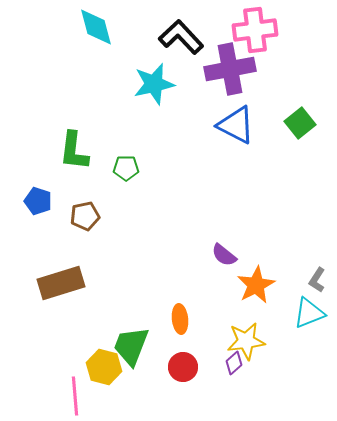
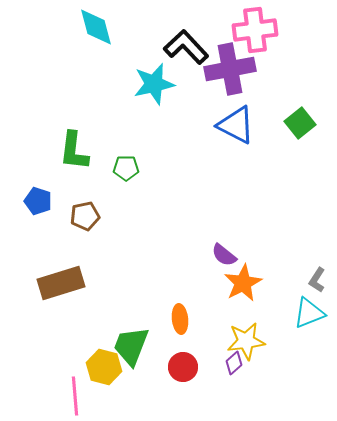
black L-shape: moved 5 px right, 10 px down
orange star: moved 13 px left, 2 px up
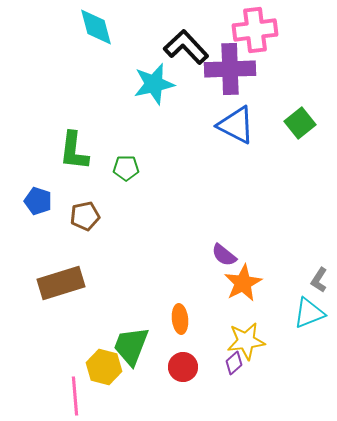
purple cross: rotated 9 degrees clockwise
gray L-shape: moved 2 px right
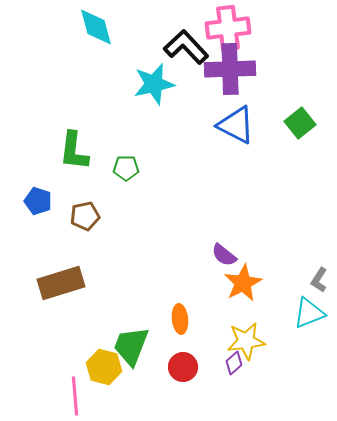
pink cross: moved 27 px left, 2 px up
